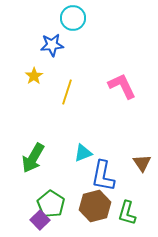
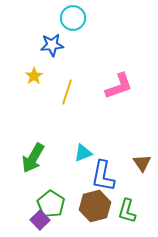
pink L-shape: moved 3 px left; rotated 96 degrees clockwise
green L-shape: moved 2 px up
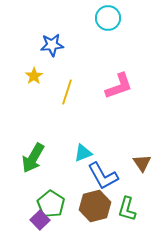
cyan circle: moved 35 px right
blue L-shape: rotated 40 degrees counterclockwise
green L-shape: moved 2 px up
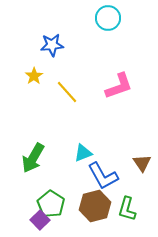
yellow line: rotated 60 degrees counterclockwise
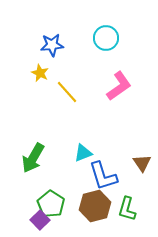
cyan circle: moved 2 px left, 20 px down
yellow star: moved 6 px right, 3 px up; rotated 12 degrees counterclockwise
pink L-shape: rotated 16 degrees counterclockwise
blue L-shape: rotated 12 degrees clockwise
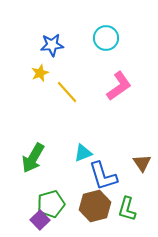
yellow star: rotated 24 degrees clockwise
green pentagon: rotated 24 degrees clockwise
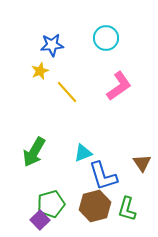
yellow star: moved 2 px up
green arrow: moved 1 px right, 6 px up
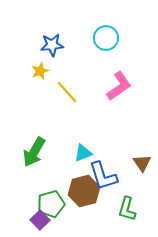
brown hexagon: moved 11 px left, 15 px up
